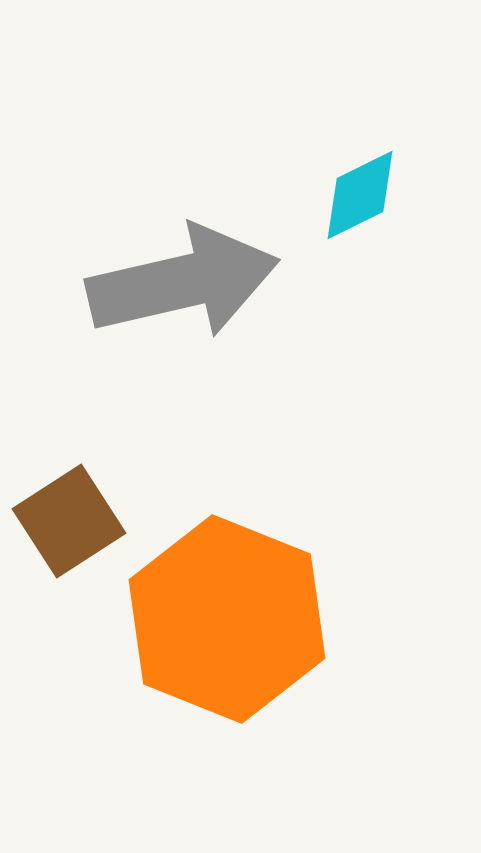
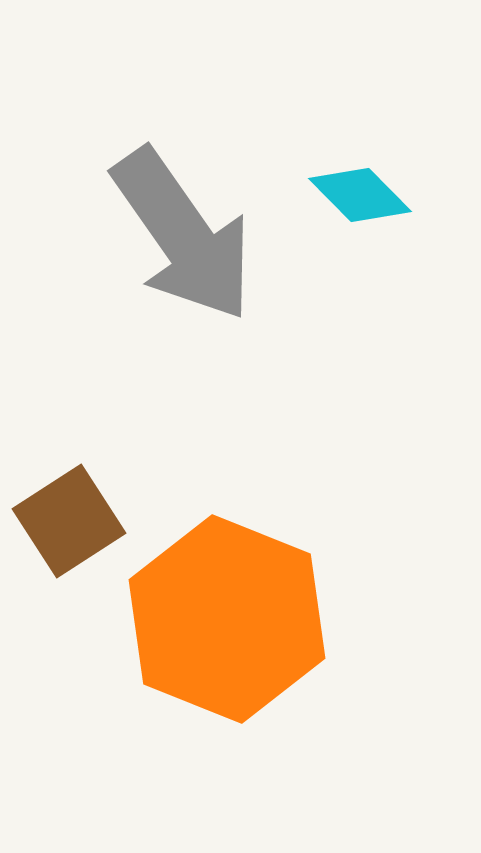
cyan diamond: rotated 72 degrees clockwise
gray arrow: moved 47 px up; rotated 68 degrees clockwise
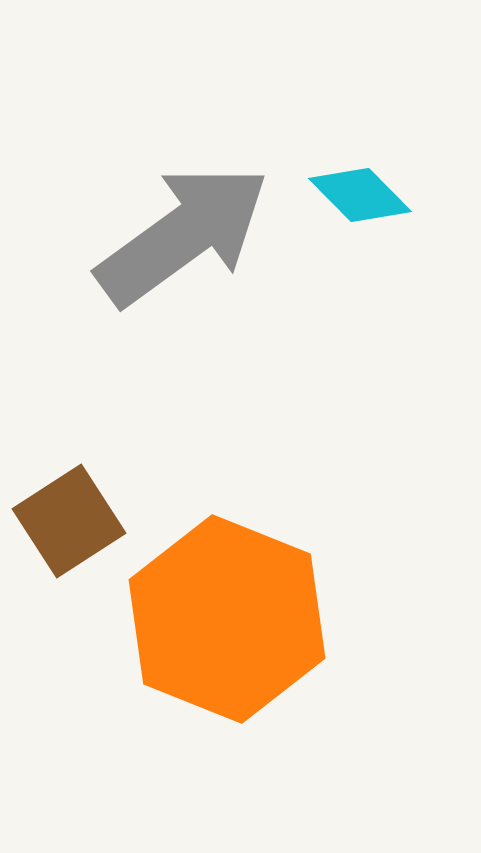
gray arrow: rotated 91 degrees counterclockwise
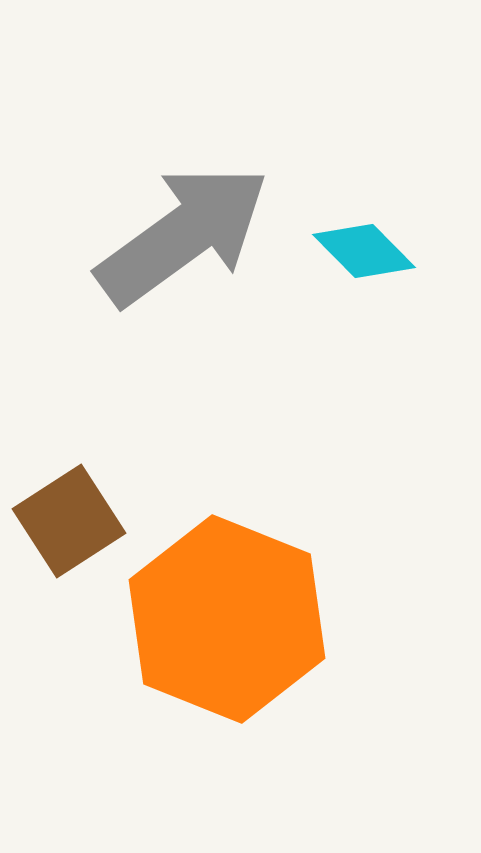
cyan diamond: moved 4 px right, 56 px down
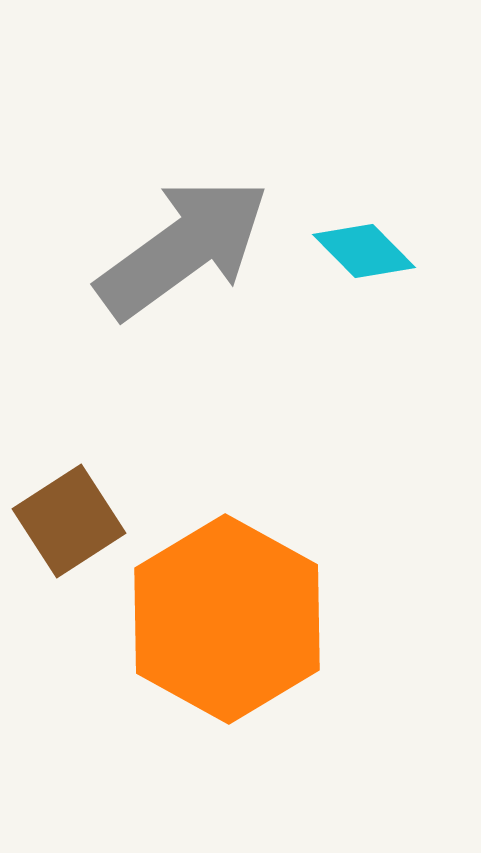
gray arrow: moved 13 px down
orange hexagon: rotated 7 degrees clockwise
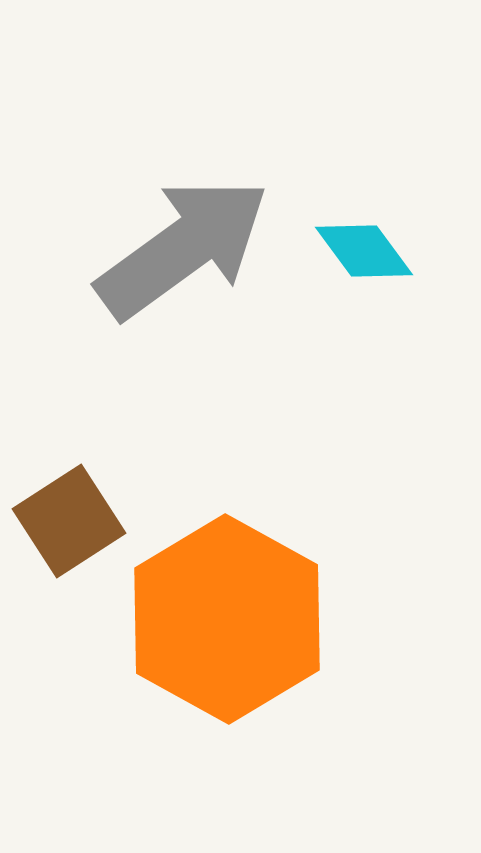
cyan diamond: rotated 8 degrees clockwise
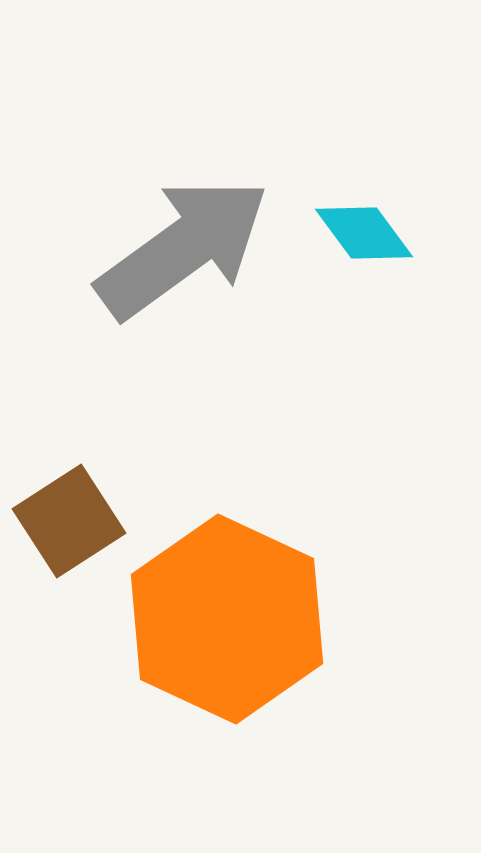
cyan diamond: moved 18 px up
orange hexagon: rotated 4 degrees counterclockwise
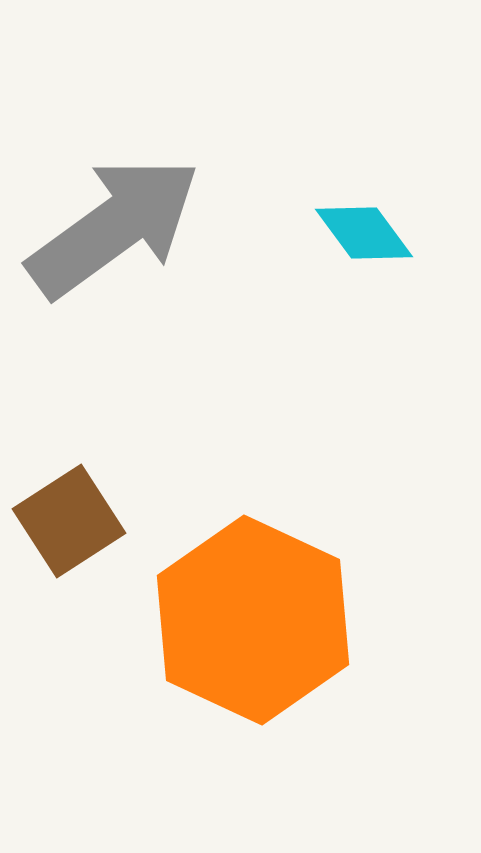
gray arrow: moved 69 px left, 21 px up
orange hexagon: moved 26 px right, 1 px down
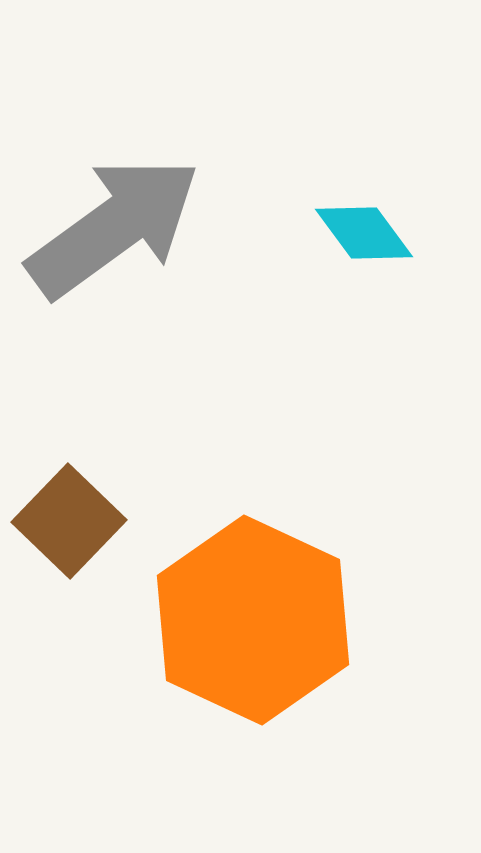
brown square: rotated 13 degrees counterclockwise
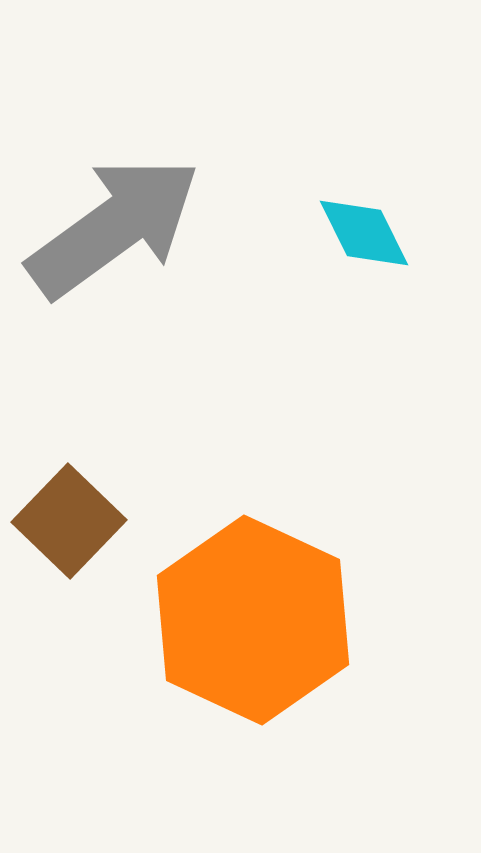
cyan diamond: rotated 10 degrees clockwise
